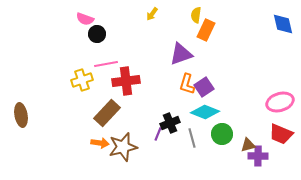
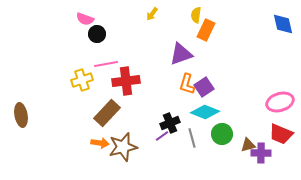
purple line: moved 4 px right, 2 px down; rotated 32 degrees clockwise
purple cross: moved 3 px right, 3 px up
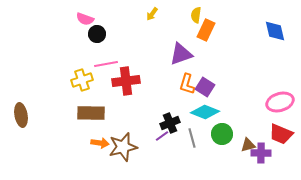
blue diamond: moved 8 px left, 7 px down
purple square: moved 1 px right; rotated 24 degrees counterclockwise
brown rectangle: moved 16 px left; rotated 48 degrees clockwise
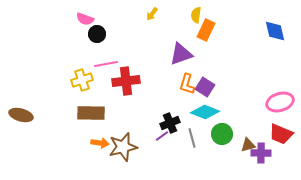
brown ellipse: rotated 65 degrees counterclockwise
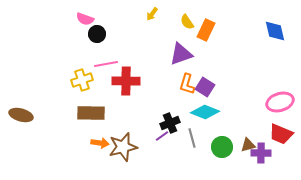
yellow semicircle: moved 9 px left, 7 px down; rotated 42 degrees counterclockwise
red cross: rotated 8 degrees clockwise
green circle: moved 13 px down
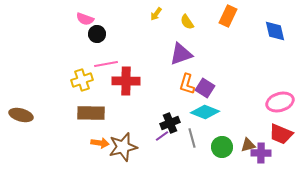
yellow arrow: moved 4 px right
orange rectangle: moved 22 px right, 14 px up
purple square: moved 1 px down
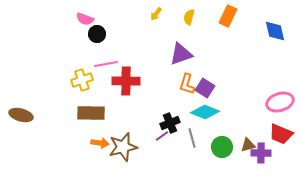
yellow semicircle: moved 2 px right, 5 px up; rotated 49 degrees clockwise
